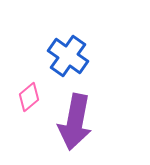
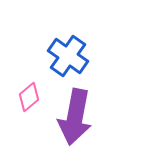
purple arrow: moved 5 px up
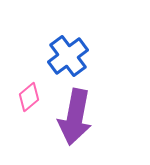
blue cross: rotated 18 degrees clockwise
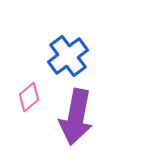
purple arrow: moved 1 px right
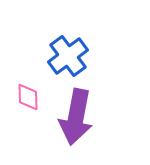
pink diamond: moved 1 px left; rotated 52 degrees counterclockwise
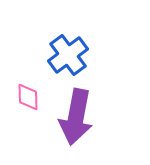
blue cross: moved 1 px up
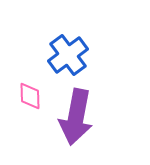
pink diamond: moved 2 px right, 1 px up
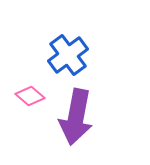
pink diamond: rotated 48 degrees counterclockwise
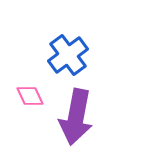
pink diamond: rotated 24 degrees clockwise
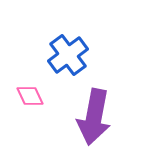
purple arrow: moved 18 px right
